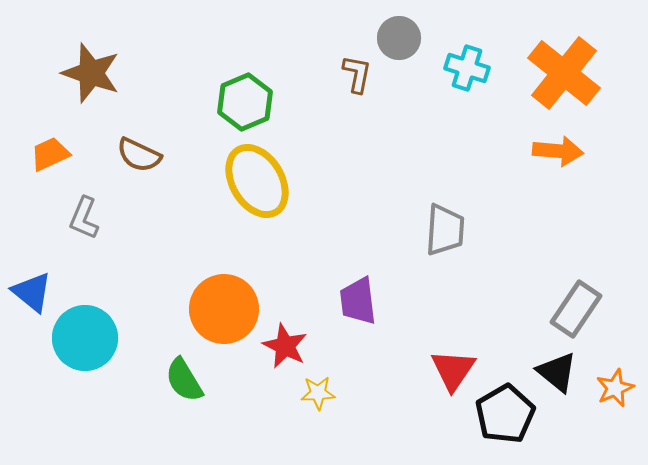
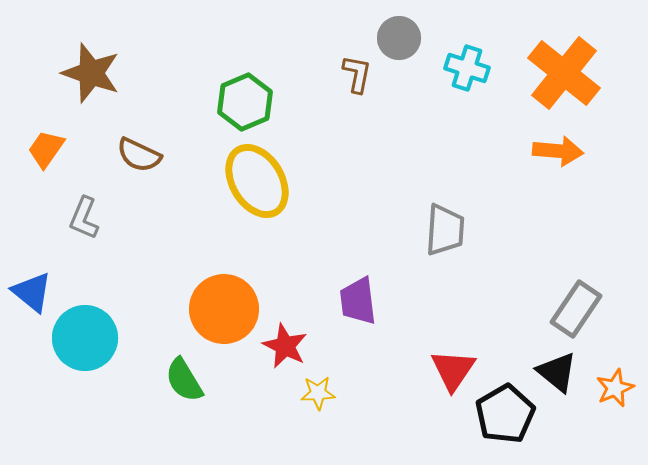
orange trapezoid: moved 4 px left, 5 px up; rotated 30 degrees counterclockwise
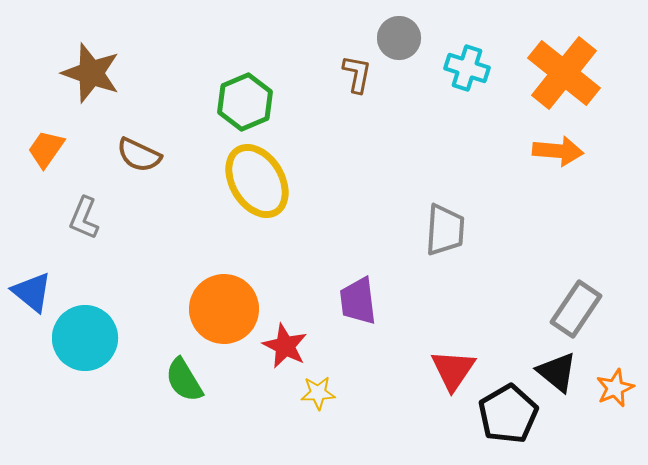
black pentagon: moved 3 px right
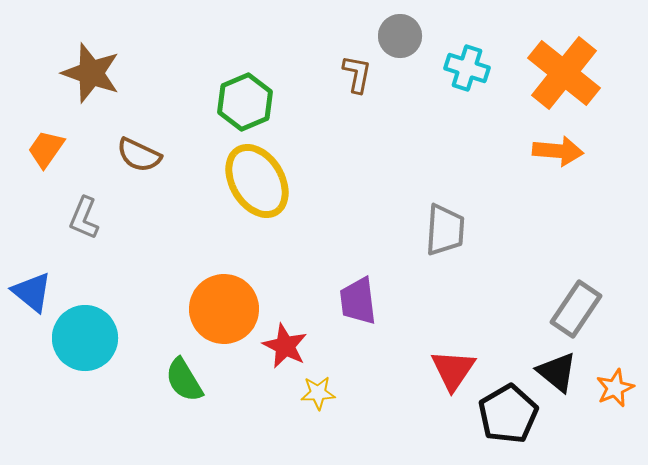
gray circle: moved 1 px right, 2 px up
